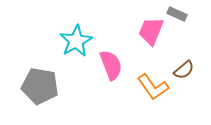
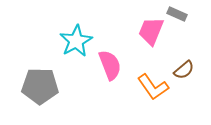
pink semicircle: moved 1 px left
gray pentagon: rotated 9 degrees counterclockwise
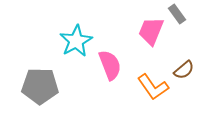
gray rectangle: rotated 30 degrees clockwise
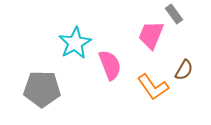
gray rectangle: moved 3 px left
pink trapezoid: moved 4 px down
cyan star: moved 1 px left, 2 px down
brown semicircle: rotated 20 degrees counterclockwise
gray pentagon: moved 2 px right, 3 px down
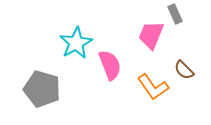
gray rectangle: moved 1 px right; rotated 12 degrees clockwise
cyan star: moved 1 px right
brown semicircle: rotated 105 degrees clockwise
gray pentagon: rotated 15 degrees clockwise
